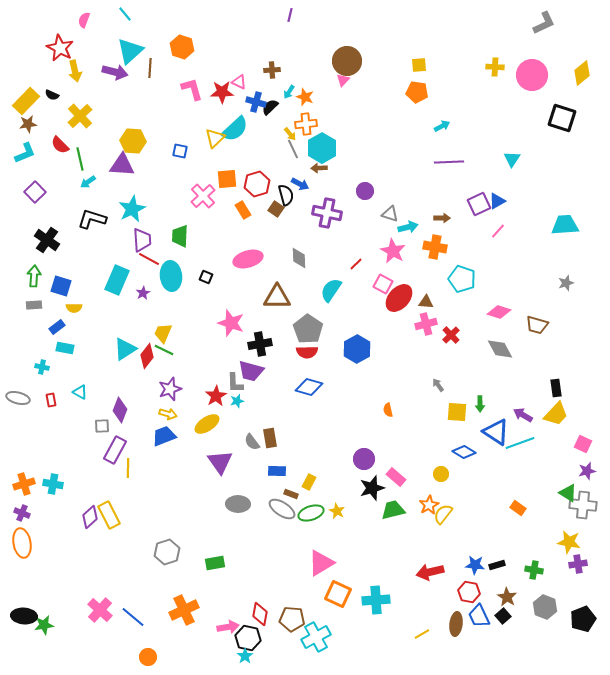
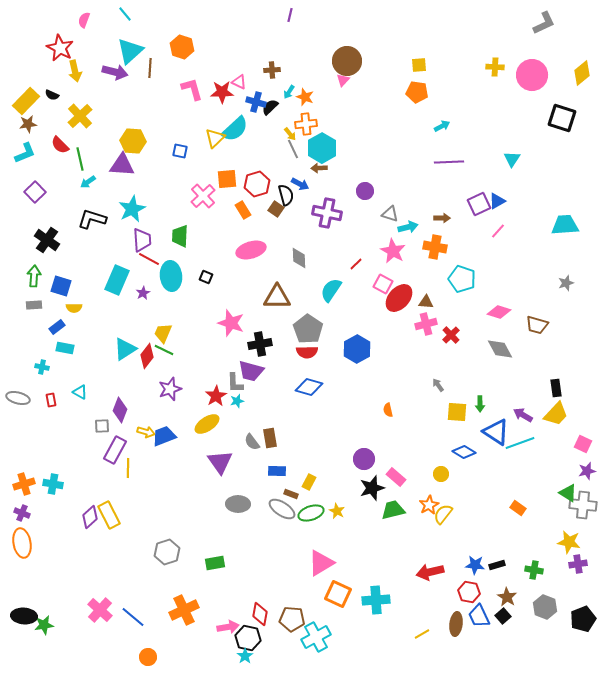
pink ellipse at (248, 259): moved 3 px right, 9 px up
yellow arrow at (168, 414): moved 22 px left, 18 px down
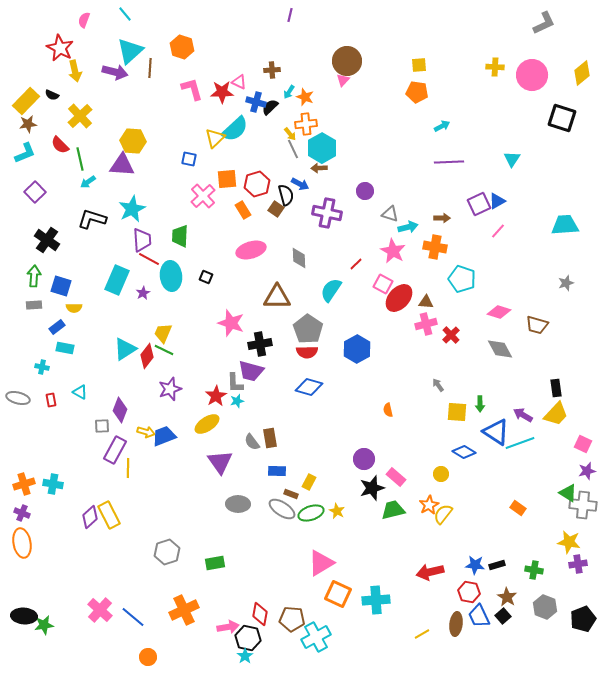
blue square at (180, 151): moved 9 px right, 8 px down
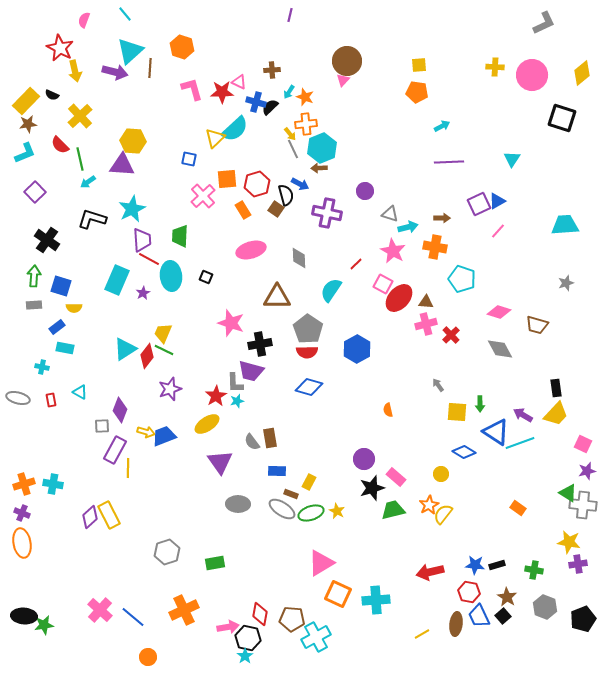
cyan hexagon at (322, 148): rotated 8 degrees clockwise
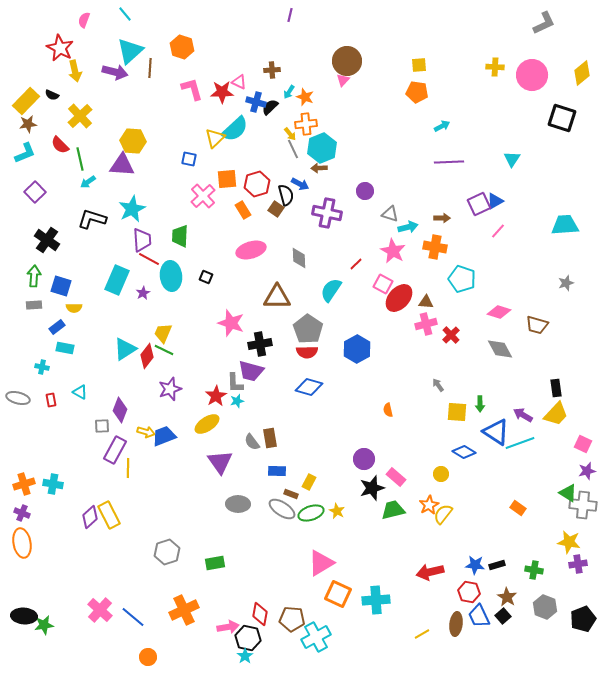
blue triangle at (497, 201): moved 2 px left
